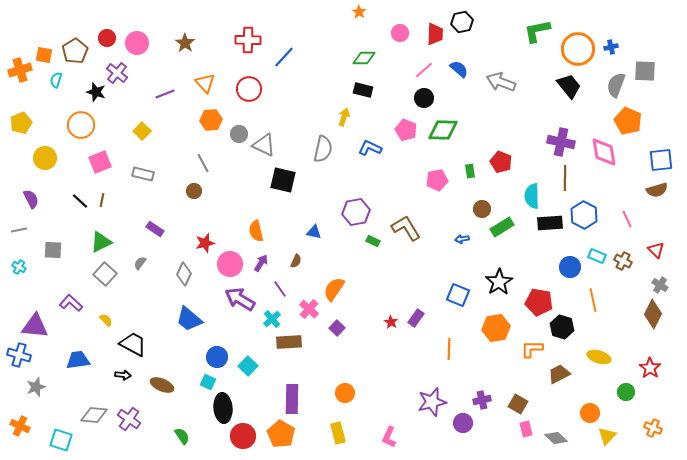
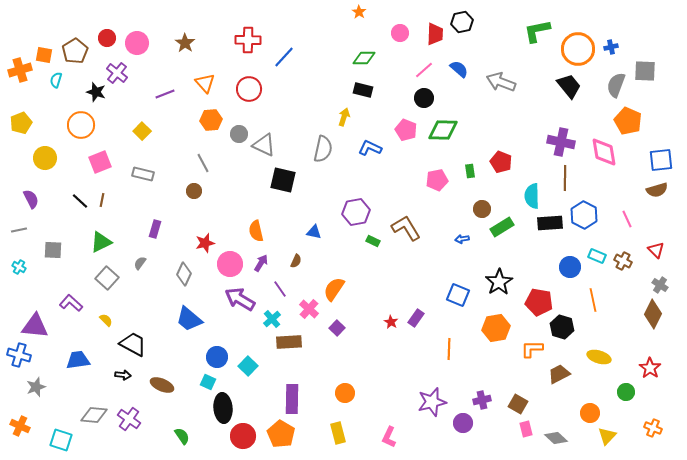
purple rectangle at (155, 229): rotated 72 degrees clockwise
gray square at (105, 274): moved 2 px right, 4 px down
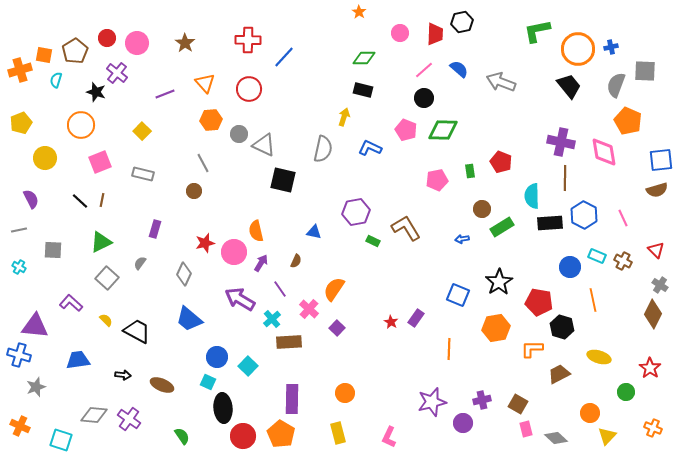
pink line at (627, 219): moved 4 px left, 1 px up
pink circle at (230, 264): moved 4 px right, 12 px up
black trapezoid at (133, 344): moved 4 px right, 13 px up
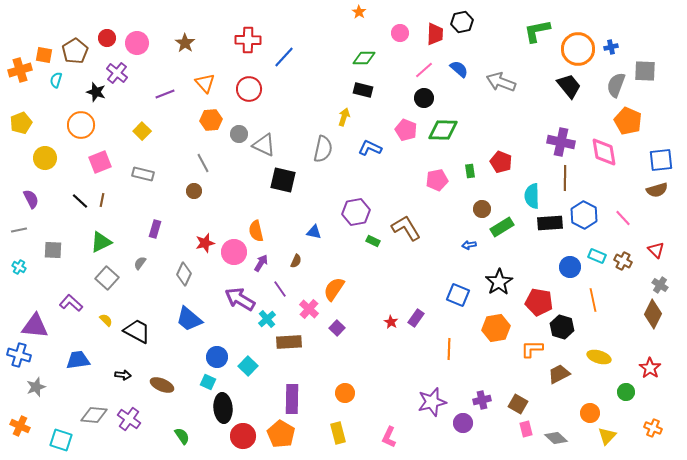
pink line at (623, 218): rotated 18 degrees counterclockwise
blue arrow at (462, 239): moved 7 px right, 6 px down
cyan cross at (272, 319): moved 5 px left
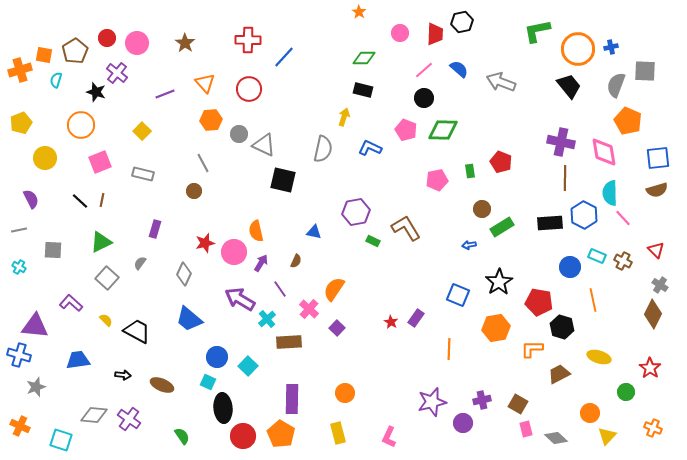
blue square at (661, 160): moved 3 px left, 2 px up
cyan semicircle at (532, 196): moved 78 px right, 3 px up
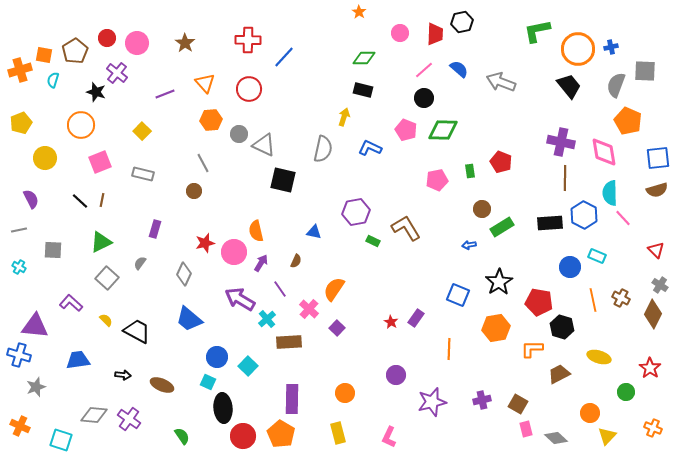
cyan semicircle at (56, 80): moved 3 px left
brown cross at (623, 261): moved 2 px left, 37 px down
purple circle at (463, 423): moved 67 px left, 48 px up
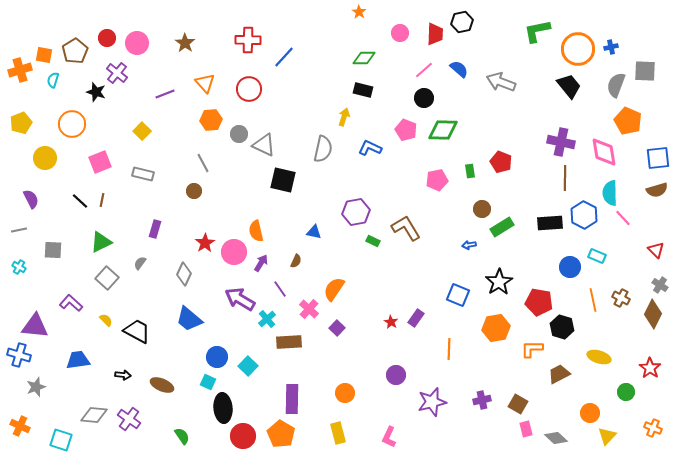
orange circle at (81, 125): moved 9 px left, 1 px up
red star at (205, 243): rotated 18 degrees counterclockwise
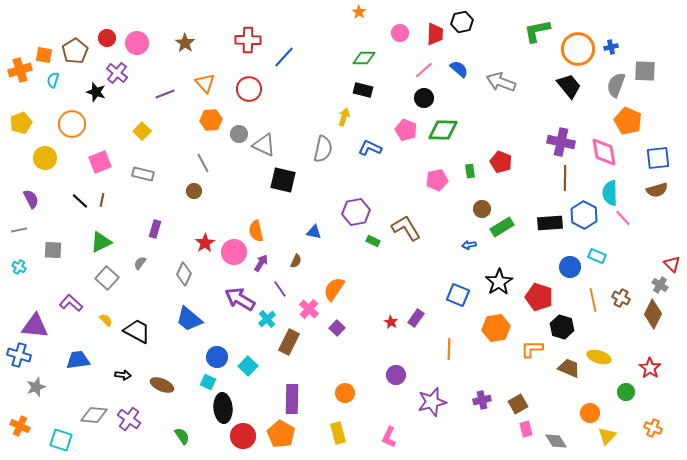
red triangle at (656, 250): moved 16 px right, 14 px down
red pentagon at (539, 302): moved 5 px up; rotated 8 degrees clockwise
brown rectangle at (289, 342): rotated 60 degrees counterclockwise
brown trapezoid at (559, 374): moved 10 px right, 6 px up; rotated 50 degrees clockwise
brown square at (518, 404): rotated 30 degrees clockwise
gray diamond at (556, 438): moved 3 px down; rotated 15 degrees clockwise
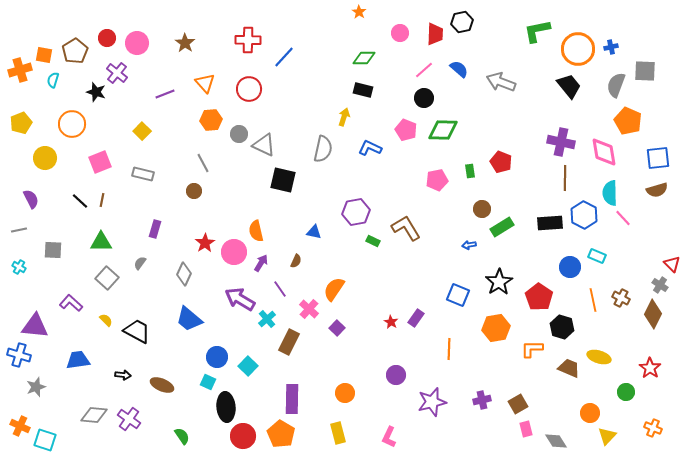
green triangle at (101, 242): rotated 25 degrees clockwise
red pentagon at (539, 297): rotated 16 degrees clockwise
black ellipse at (223, 408): moved 3 px right, 1 px up
cyan square at (61, 440): moved 16 px left
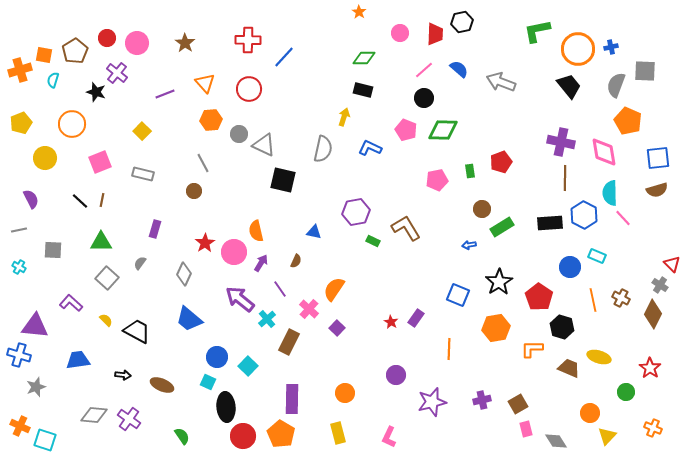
red pentagon at (501, 162): rotated 30 degrees clockwise
purple arrow at (240, 299): rotated 8 degrees clockwise
